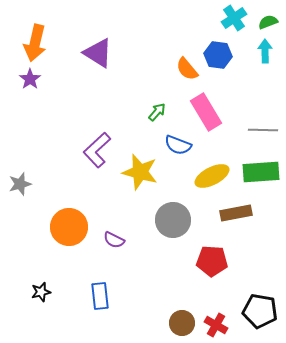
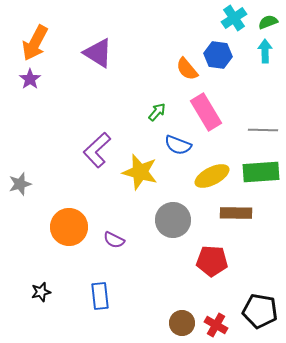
orange arrow: rotated 15 degrees clockwise
brown rectangle: rotated 12 degrees clockwise
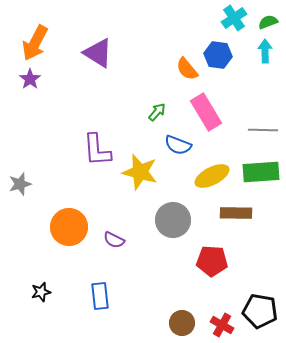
purple L-shape: rotated 51 degrees counterclockwise
red cross: moved 6 px right
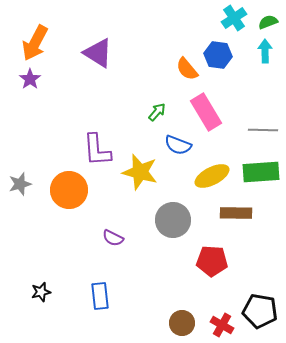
orange circle: moved 37 px up
purple semicircle: moved 1 px left, 2 px up
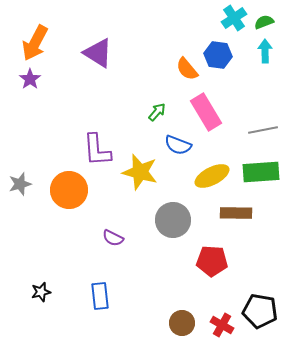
green semicircle: moved 4 px left
gray line: rotated 12 degrees counterclockwise
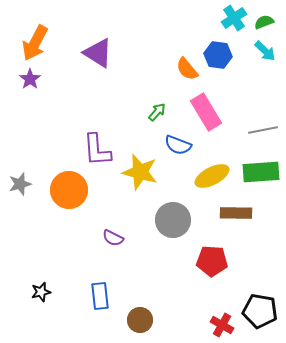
cyan arrow: rotated 135 degrees clockwise
brown circle: moved 42 px left, 3 px up
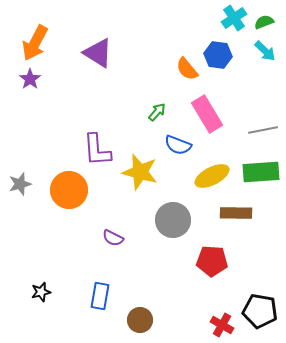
pink rectangle: moved 1 px right, 2 px down
blue rectangle: rotated 16 degrees clockwise
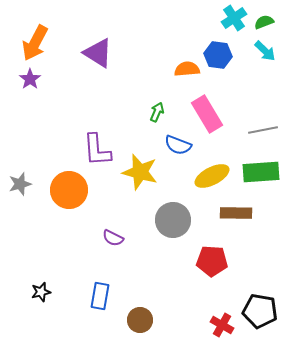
orange semicircle: rotated 125 degrees clockwise
green arrow: rotated 18 degrees counterclockwise
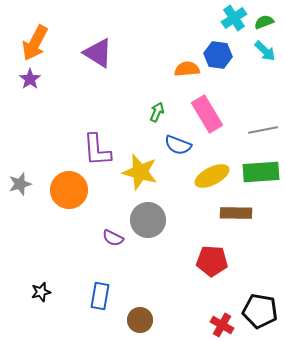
gray circle: moved 25 px left
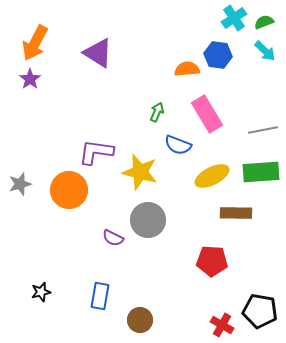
purple L-shape: moved 1 px left, 2 px down; rotated 102 degrees clockwise
